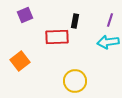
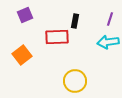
purple line: moved 1 px up
orange square: moved 2 px right, 6 px up
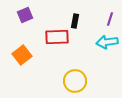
cyan arrow: moved 1 px left
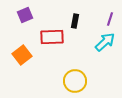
red rectangle: moved 5 px left
cyan arrow: moved 2 px left; rotated 145 degrees clockwise
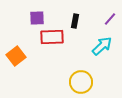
purple square: moved 12 px right, 3 px down; rotated 21 degrees clockwise
purple line: rotated 24 degrees clockwise
cyan arrow: moved 3 px left, 4 px down
orange square: moved 6 px left, 1 px down
yellow circle: moved 6 px right, 1 px down
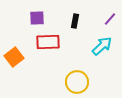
red rectangle: moved 4 px left, 5 px down
orange square: moved 2 px left, 1 px down
yellow circle: moved 4 px left
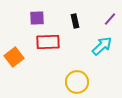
black rectangle: rotated 24 degrees counterclockwise
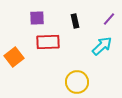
purple line: moved 1 px left
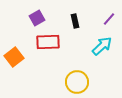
purple square: rotated 28 degrees counterclockwise
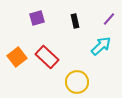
purple square: rotated 14 degrees clockwise
red rectangle: moved 1 px left, 15 px down; rotated 45 degrees clockwise
cyan arrow: moved 1 px left
orange square: moved 3 px right
